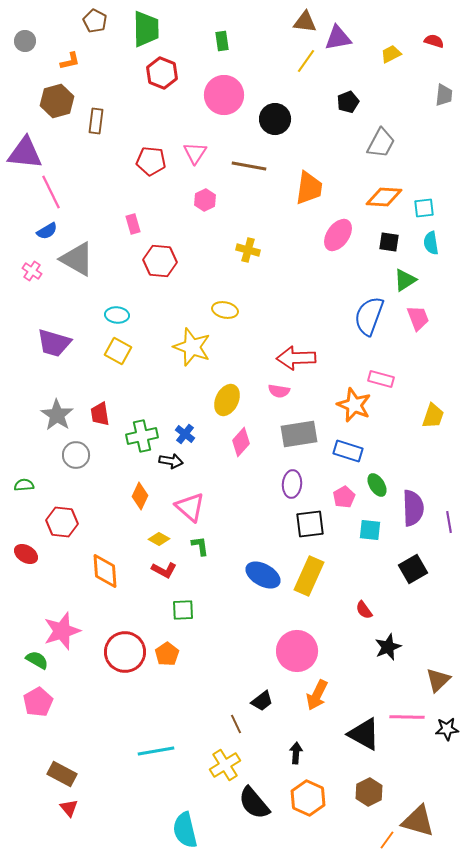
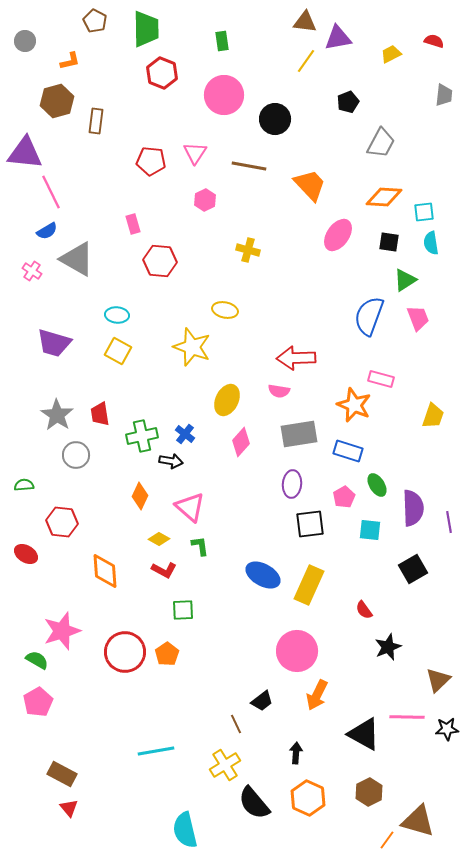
orange trapezoid at (309, 188): moved 1 px right, 3 px up; rotated 51 degrees counterclockwise
cyan square at (424, 208): moved 4 px down
yellow rectangle at (309, 576): moved 9 px down
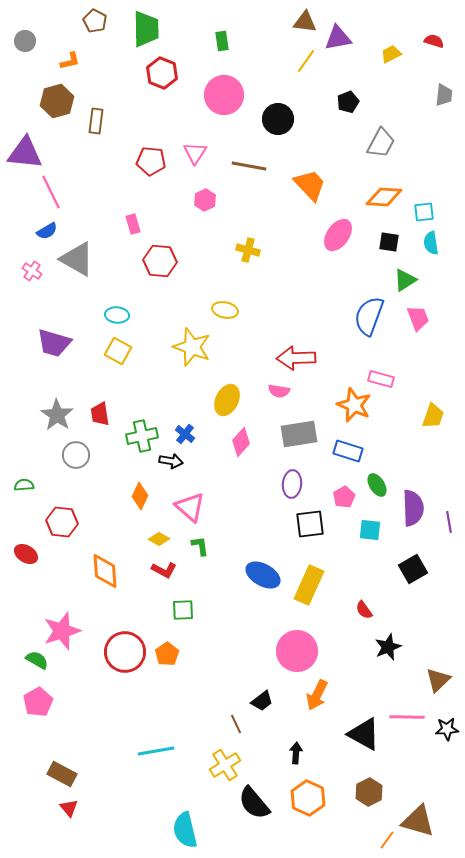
black circle at (275, 119): moved 3 px right
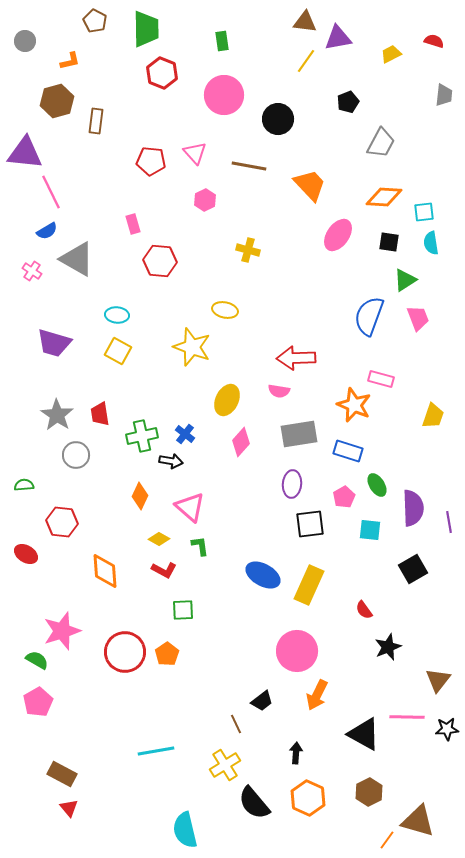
pink triangle at (195, 153): rotated 15 degrees counterclockwise
brown triangle at (438, 680): rotated 8 degrees counterclockwise
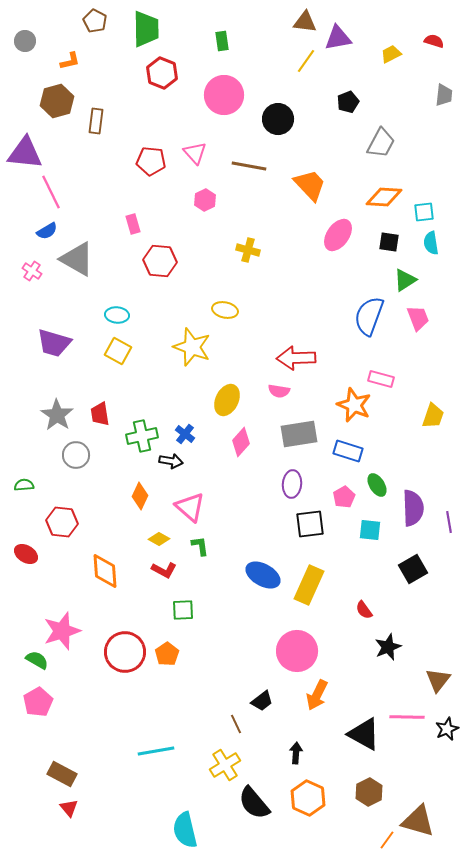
black star at (447, 729): rotated 20 degrees counterclockwise
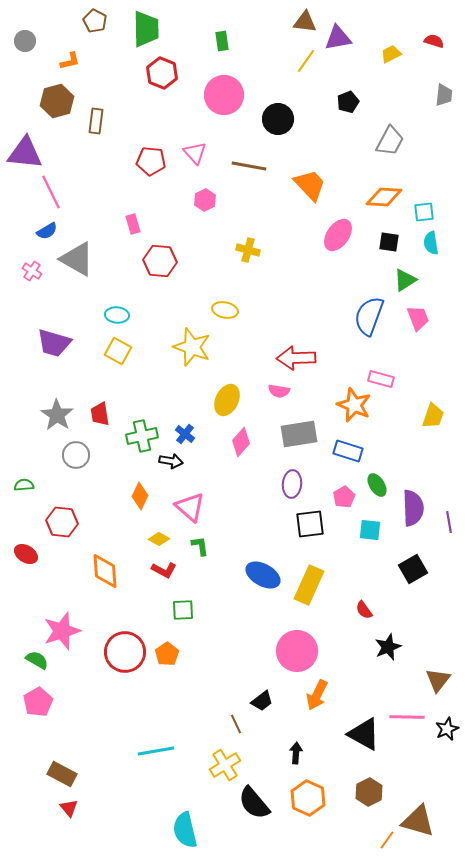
gray trapezoid at (381, 143): moved 9 px right, 2 px up
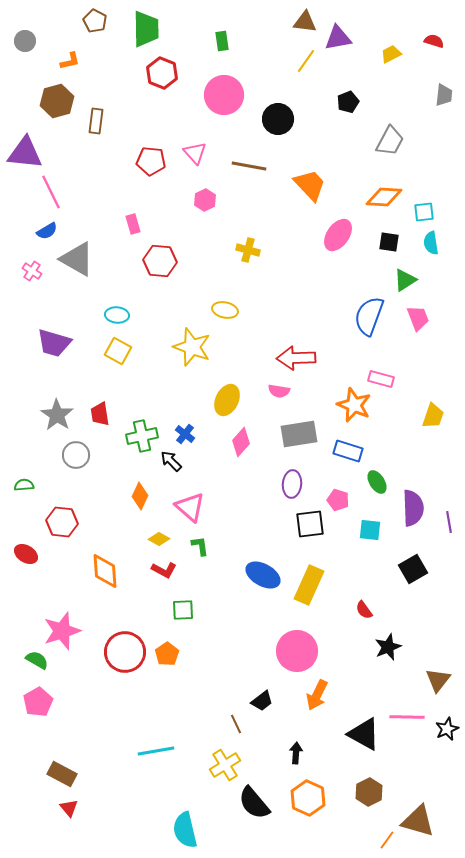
black arrow at (171, 461): rotated 145 degrees counterclockwise
green ellipse at (377, 485): moved 3 px up
pink pentagon at (344, 497): moved 6 px left, 3 px down; rotated 25 degrees counterclockwise
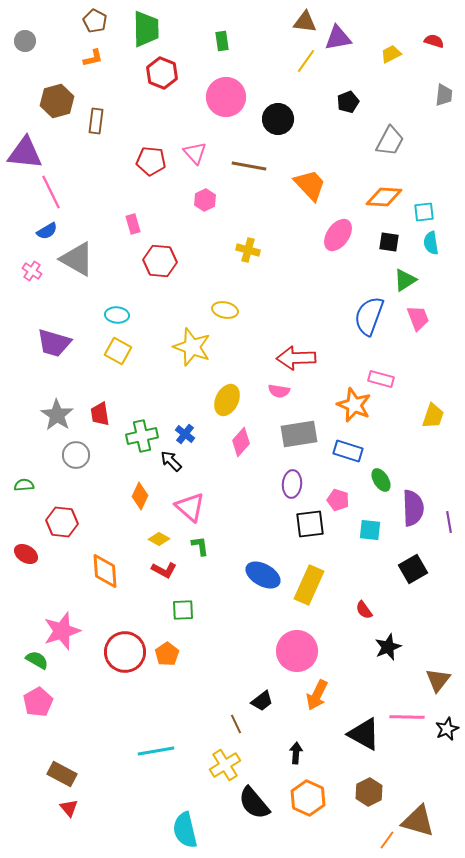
orange L-shape at (70, 61): moved 23 px right, 3 px up
pink circle at (224, 95): moved 2 px right, 2 px down
green ellipse at (377, 482): moved 4 px right, 2 px up
